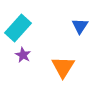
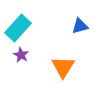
blue triangle: rotated 42 degrees clockwise
purple star: moved 2 px left
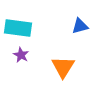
cyan rectangle: rotated 56 degrees clockwise
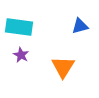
cyan rectangle: moved 1 px right, 1 px up
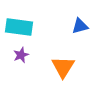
purple star: rotated 21 degrees clockwise
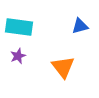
purple star: moved 3 px left, 1 px down
orange triangle: rotated 10 degrees counterclockwise
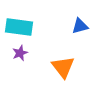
purple star: moved 2 px right, 3 px up
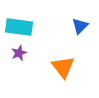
blue triangle: rotated 30 degrees counterclockwise
purple star: moved 1 px left
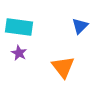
purple star: rotated 21 degrees counterclockwise
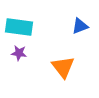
blue triangle: rotated 24 degrees clockwise
purple star: rotated 21 degrees counterclockwise
